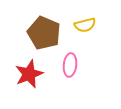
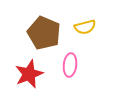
yellow semicircle: moved 2 px down
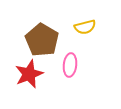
brown pentagon: moved 2 px left, 7 px down; rotated 8 degrees clockwise
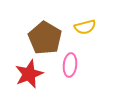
brown pentagon: moved 3 px right, 2 px up
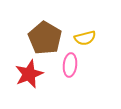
yellow semicircle: moved 11 px down
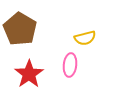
brown pentagon: moved 25 px left, 9 px up
red star: rotated 12 degrees counterclockwise
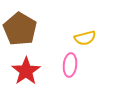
red star: moved 3 px left, 3 px up
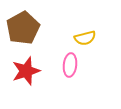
brown pentagon: moved 3 px right, 1 px up; rotated 12 degrees clockwise
red star: rotated 16 degrees clockwise
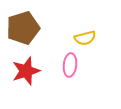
brown pentagon: rotated 12 degrees clockwise
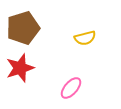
pink ellipse: moved 1 px right, 23 px down; rotated 35 degrees clockwise
red star: moved 6 px left, 3 px up
